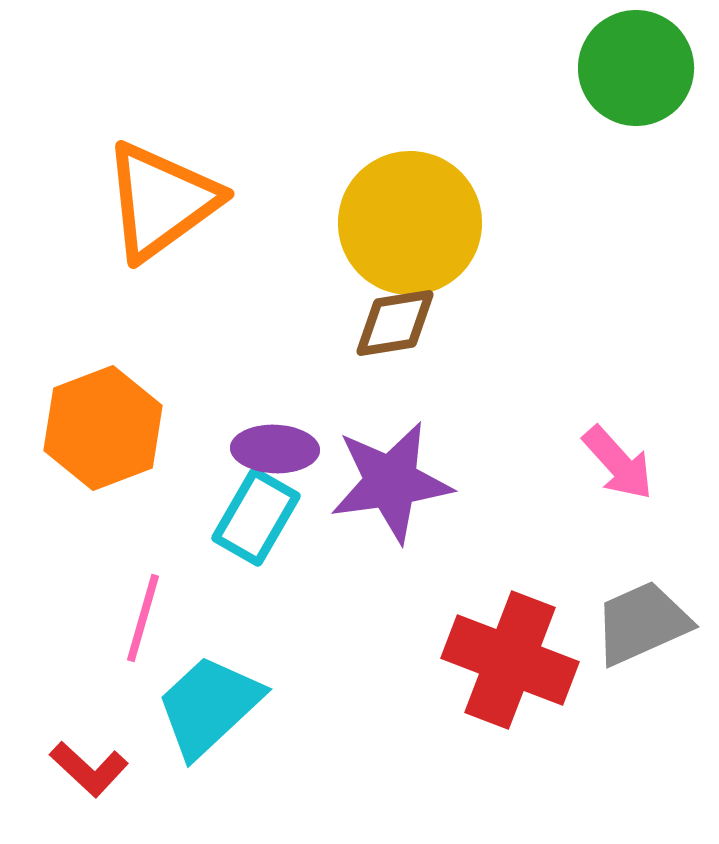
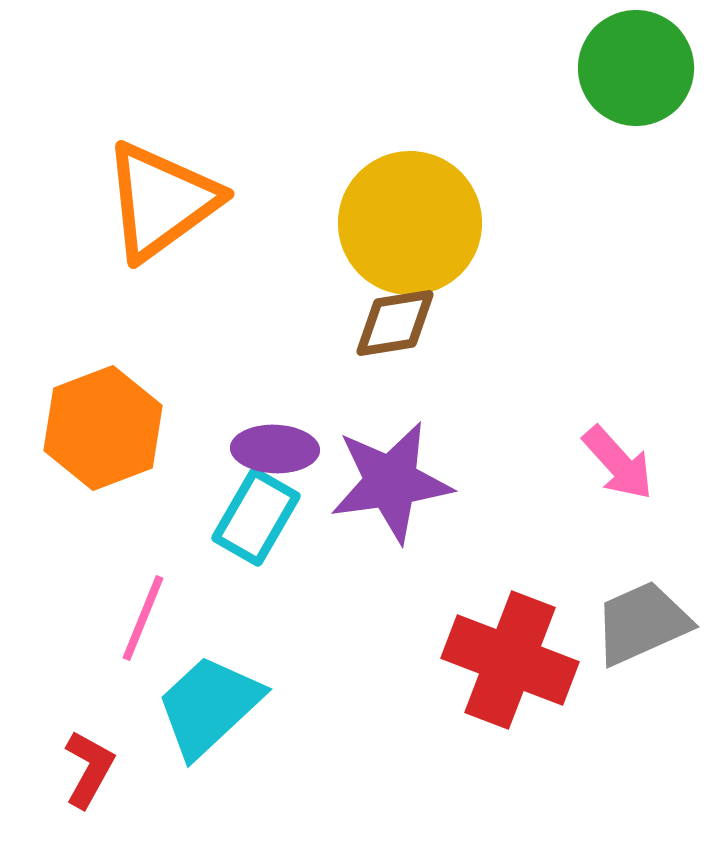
pink line: rotated 6 degrees clockwise
red L-shape: rotated 104 degrees counterclockwise
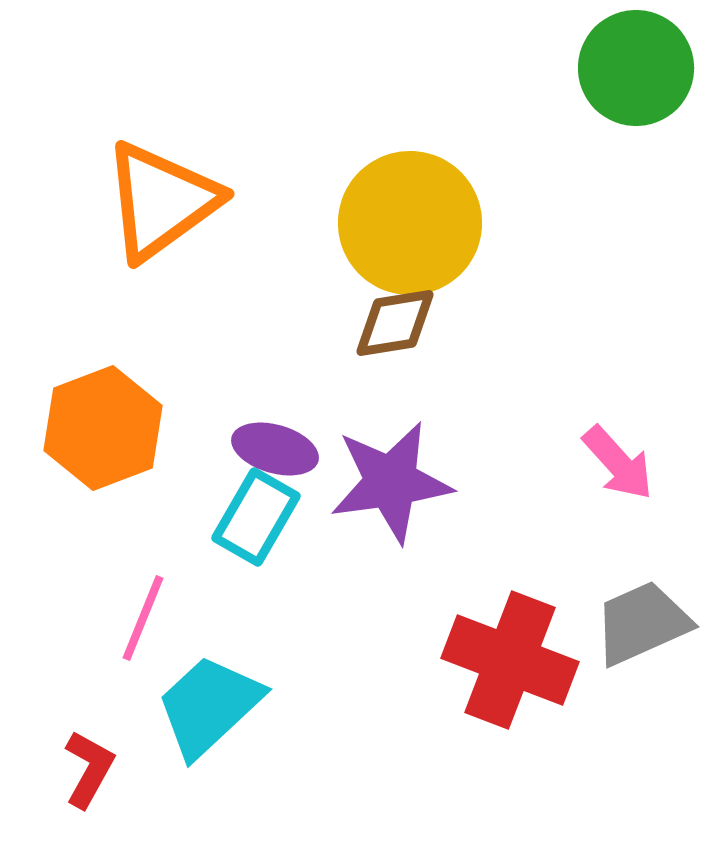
purple ellipse: rotated 14 degrees clockwise
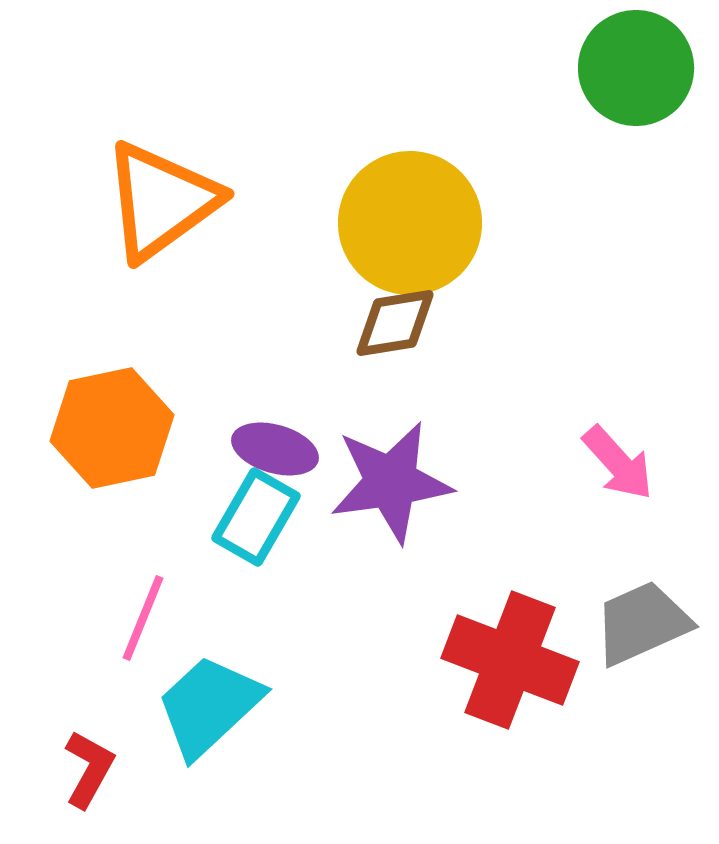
orange hexagon: moved 9 px right; rotated 9 degrees clockwise
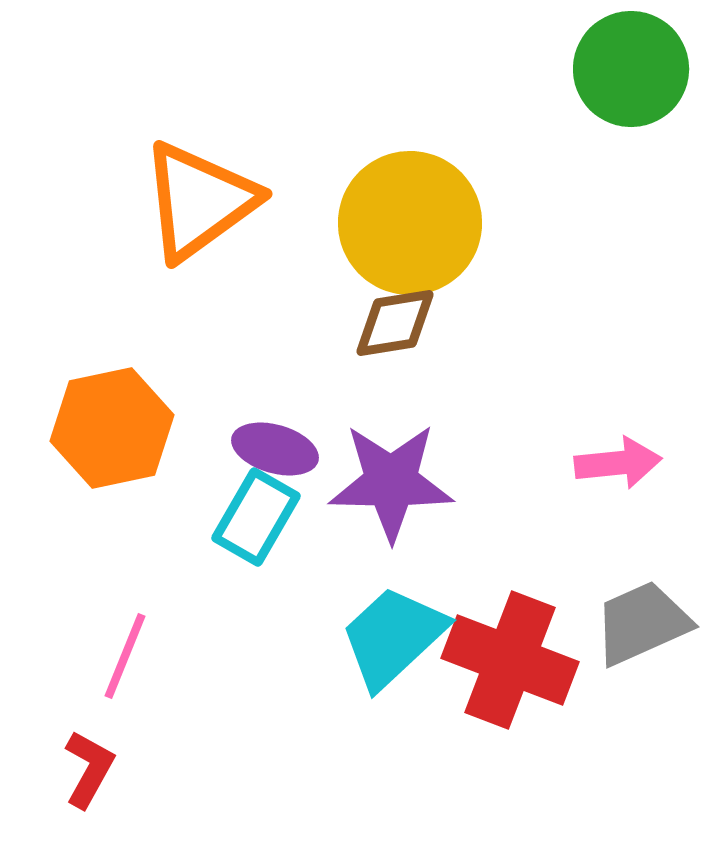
green circle: moved 5 px left, 1 px down
orange triangle: moved 38 px right
pink arrow: rotated 54 degrees counterclockwise
purple star: rotated 9 degrees clockwise
pink line: moved 18 px left, 38 px down
cyan trapezoid: moved 184 px right, 69 px up
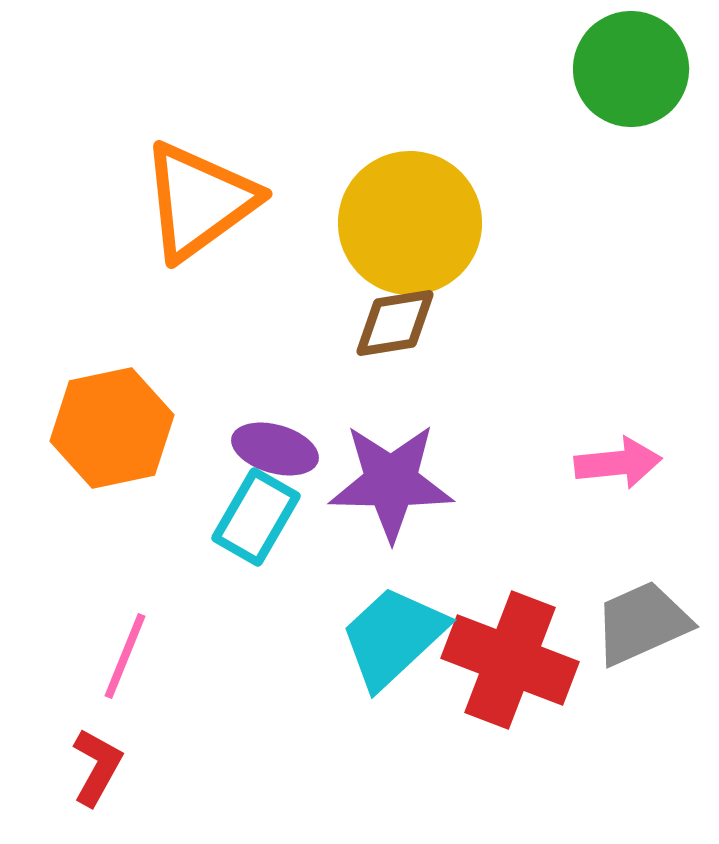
red L-shape: moved 8 px right, 2 px up
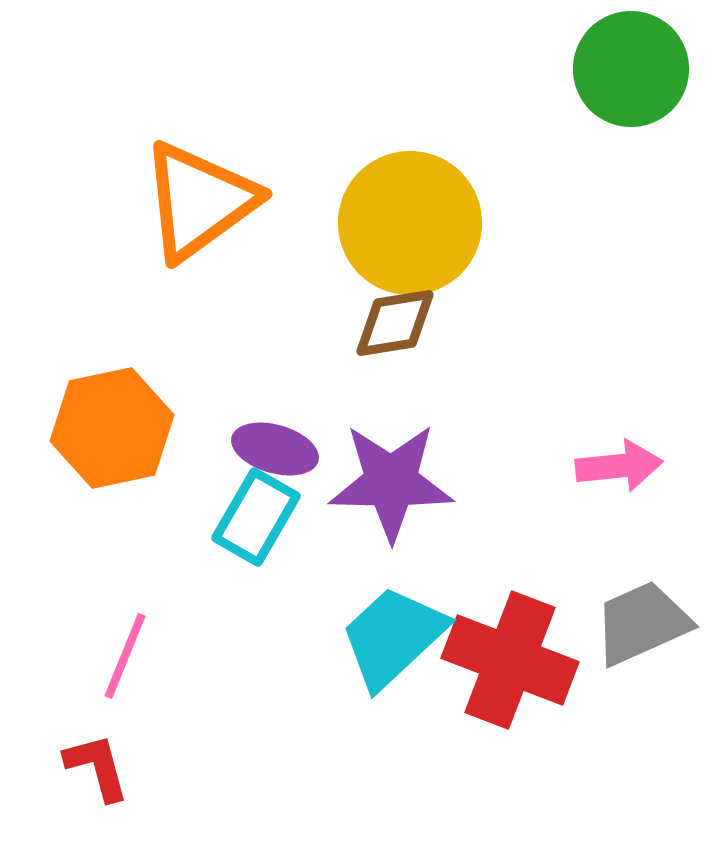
pink arrow: moved 1 px right, 3 px down
red L-shape: rotated 44 degrees counterclockwise
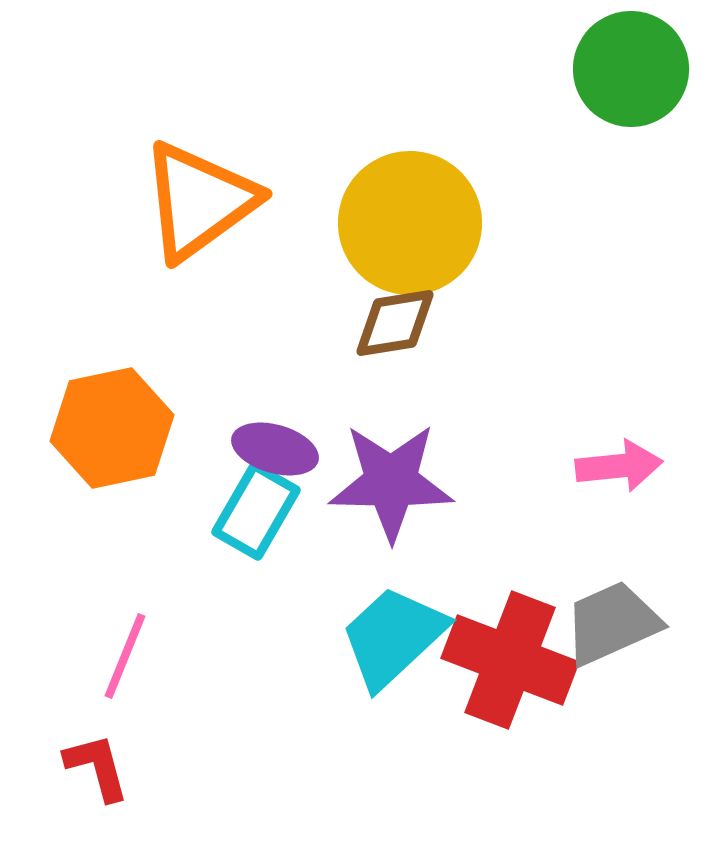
cyan rectangle: moved 6 px up
gray trapezoid: moved 30 px left
